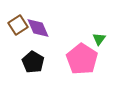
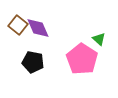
brown square: rotated 18 degrees counterclockwise
green triangle: rotated 24 degrees counterclockwise
black pentagon: rotated 20 degrees counterclockwise
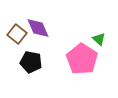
brown square: moved 1 px left, 9 px down
black pentagon: moved 2 px left
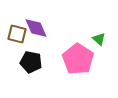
purple diamond: moved 2 px left
brown square: rotated 24 degrees counterclockwise
pink pentagon: moved 4 px left
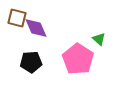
brown square: moved 16 px up
black pentagon: rotated 15 degrees counterclockwise
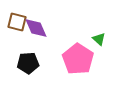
brown square: moved 4 px down
black pentagon: moved 3 px left, 1 px down
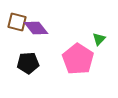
purple diamond: rotated 15 degrees counterclockwise
green triangle: rotated 32 degrees clockwise
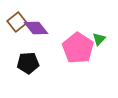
brown square: rotated 36 degrees clockwise
pink pentagon: moved 11 px up
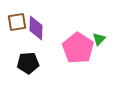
brown square: rotated 30 degrees clockwise
purple diamond: rotated 40 degrees clockwise
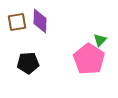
purple diamond: moved 4 px right, 7 px up
green triangle: moved 1 px right, 1 px down
pink pentagon: moved 11 px right, 11 px down
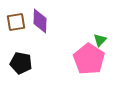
brown square: moved 1 px left
black pentagon: moved 7 px left; rotated 15 degrees clockwise
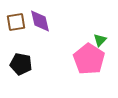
purple diamond: rotated 15 degrees counterclockwise
black pentagon: moved 1 px down
